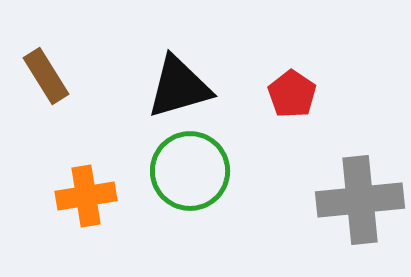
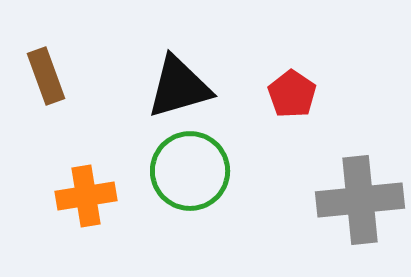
brown rectangle: rotated 12 degrees clockwise
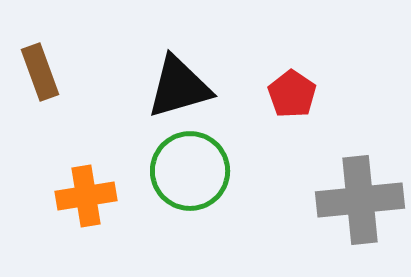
brown rectangle: moved 6 px left, 4 px up
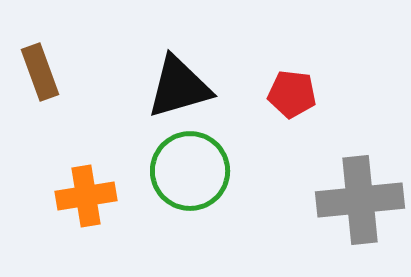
red pentagon: rotated 27 degrees counterclockwise
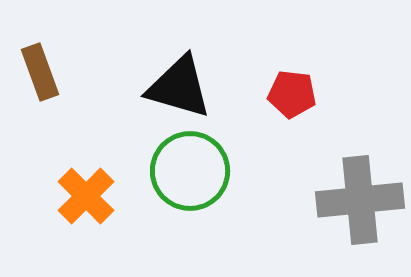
black triangle: rotated 32 degrees clockwise
orange cross: rotated 36 degrees counterclockwise
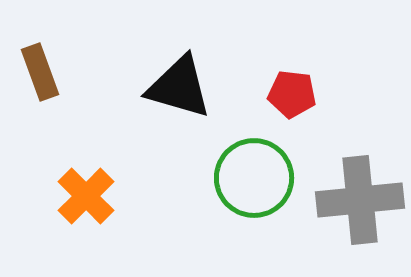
green circle: moved 64 px right, 7 px down
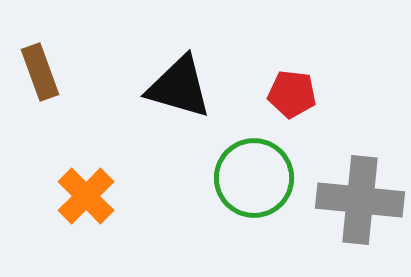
gray cross: rotated 12 degrees clockwise
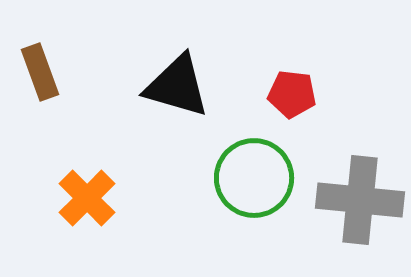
black triangle: moved 2 px left, 1 px up
orange cross: moved 1 px right, 2 px down
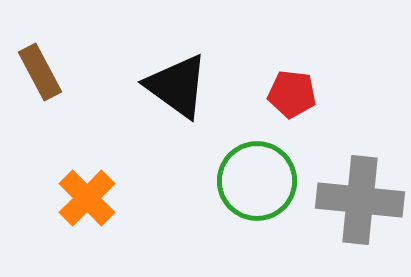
brown rectangle: rotated 8 degrees counterclockwise
black triangle: rotated 20 degrees clockwise
green circle: moved 3 px right, 3 px down
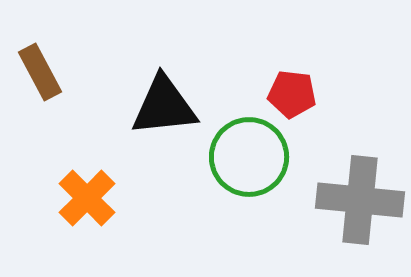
black triangle: moved 13 px left, 20 px down; rotated 42 degrees counterclockwise
green circle: moved 8 px left, 24 px up
